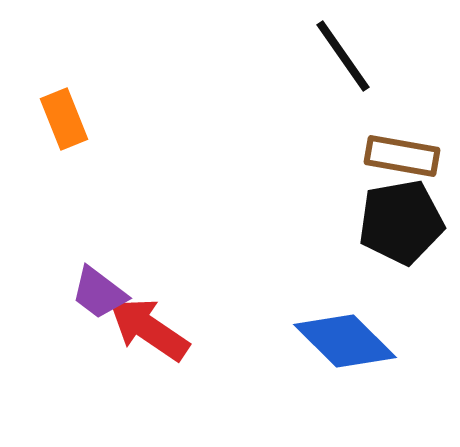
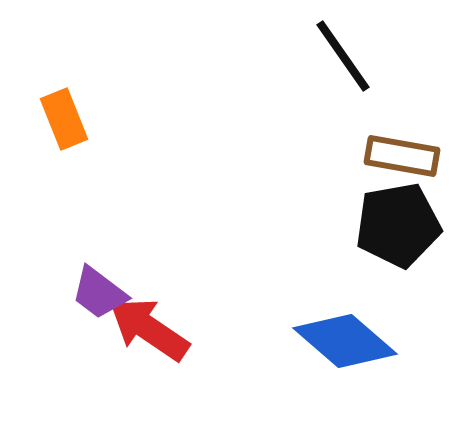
black pentagon: moved 3 px left, 3 px down
blue diamond: rotated 4 degrees counterclockwise
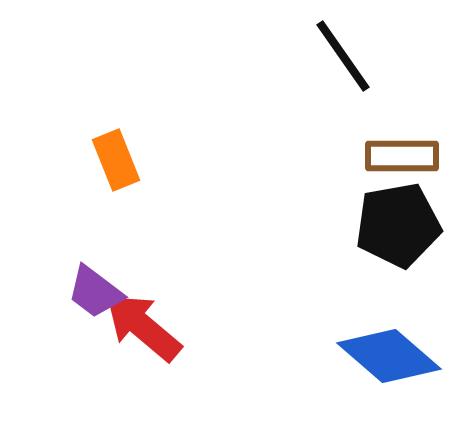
orange rectangle: moved 52 px right, 41 px down
brown rectangle: rotated 10 degrees counterclockwise
purple trapezoid: moved 4 px left, 1 px up
red arrow: moved 6 px left, 2 px up; rotated 6 degrees clockwise
blue diamond: moved 44 px right, 15 px down
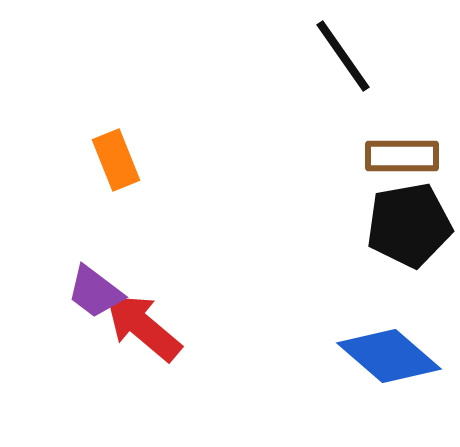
black pentagon: moved 11 px right
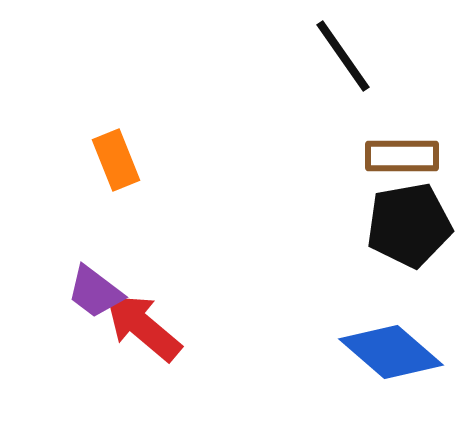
blue diamond: moved 2 px right, 4 px up
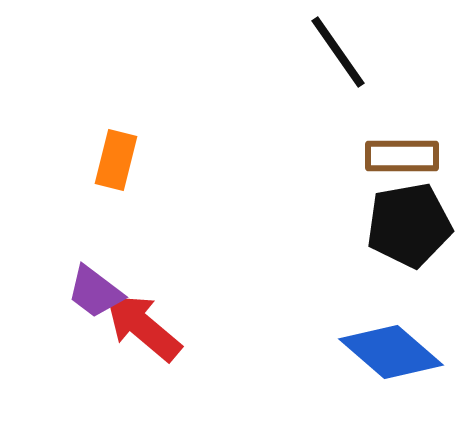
black line: moved 5 px left, 4 px up
orange rectangle: rotated 36 degrees clockwise
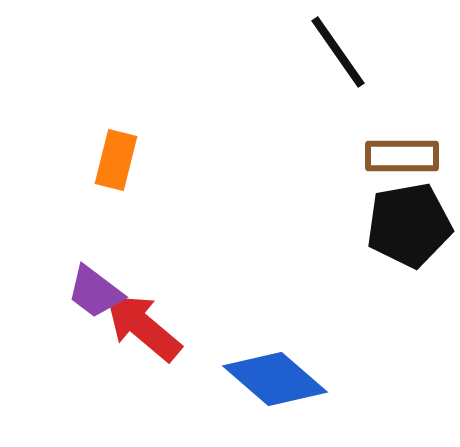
blue diamond: moved 116 px left, 27 px down
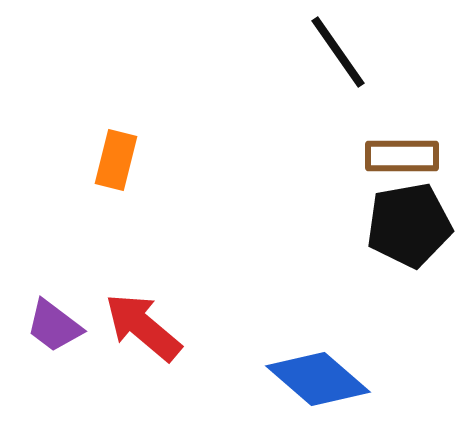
purple trapezoid: moved 41 px left, 34 px down
blue diamond: moved 43 px right
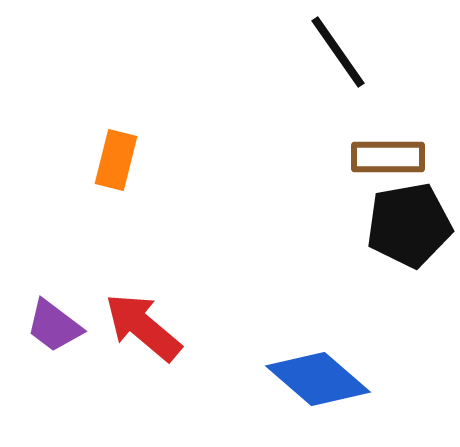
brown rectangle: moved 14 px left, 1 px down
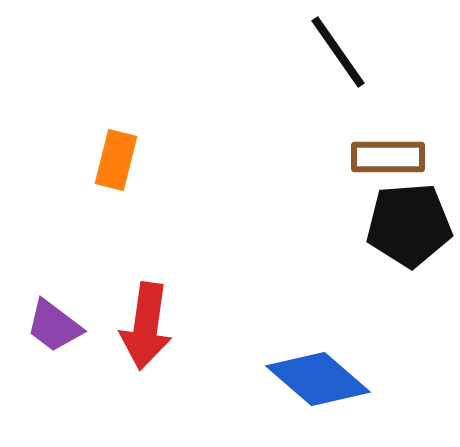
black pentagon: rotated 6 degrees clockwise
red arrow: moved 3 px right, 1 px up; rotated 122 degrees counterclockwise
